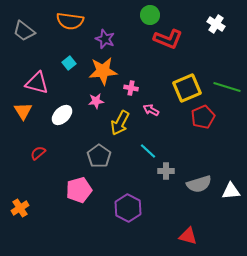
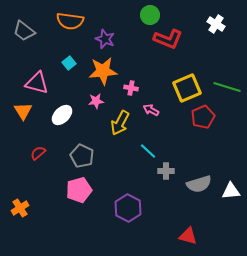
gray pentagon: moved 17 px left; rotated 10 degrees counterclockwise
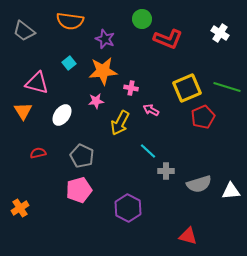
green circle: moved 8 px left, 4 px down
white cross: moved 4 px right, 9 px down
white ellipse: rotated 10 degrees counterclockwise
red semicircle: rotated 28 degrees clockwise
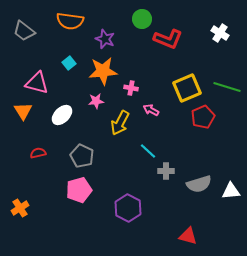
white ellipse: rotated 10 degrees clockwise
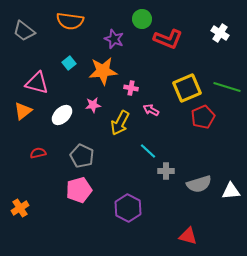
purple star: moved 9 px right
pink star: moved 3 px left, 4 px down
orange triangle: rotated 24 degrees clockwise
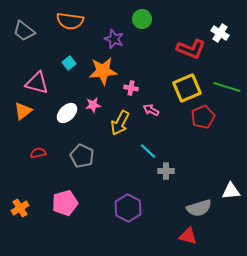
red L-shape: moved 23 px right, 10 px down
white ellipse: moved 5 px right, 2 px up
gray semicircle: moved 24 px down
pink pentagon: moved 14 px left, 13 px down
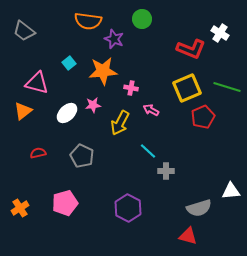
orange semicircle: moved 18 px right
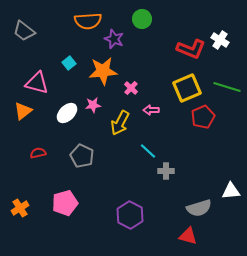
orange semicircle: rotated 12 degrees counterclockwise
white cross: moved 7 px down
pink cross: rotated 32 degrees clockwise
pink arrow: rotated 28 degrees counterclockwise
purple hexagon: moved 2 px right, 7 px down
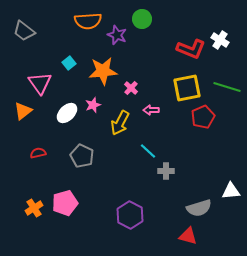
purple star: moved 3 px right, 4 px up
pink triangle: moved 3 px right; rotated 40 degrees clockwise
yellow square: rotated 12 degrees clockwise
pink star: rotated 14 degrees counterclockwise
orange cross: moved 14 px right
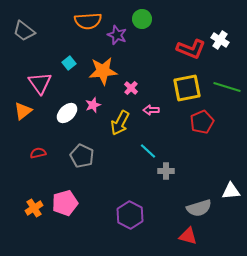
red pentagon: moved 1 px left, 5 px down
